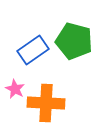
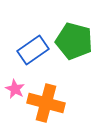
orange cross: rotated 12 degrees clockwise
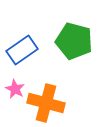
blue rectangle: moved 11 px left
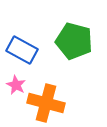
blue rectangle: rotated 64 degrees clockwise
pink star: moved 1 px right, 4 px up
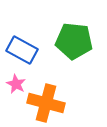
green pentagon: rotated 9 degrees counterclockwise
pink star: moved 1 px up
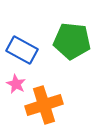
green pentagon: moved 2 px left
orange cross: moved 2 px left, 2 px down; rotated 33 degrees counterclockwise
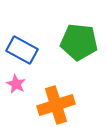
green pentagon: moved 7 px right, 1 px down
orange cross: moved 12 px right
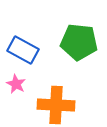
blue rectangle: moved 1 px right
orange cross: rotated 21 degrees clockwise
